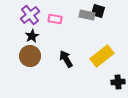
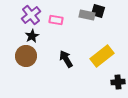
purple cross: moved 1 px right
pink rectangle: moved 1 px right, 1 px down
brown circle: moved 4 px left
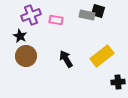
purple cross: rotated 18 degrees clockwise
black star: moved 12 px left; rotated 16 degrees counterclockwise
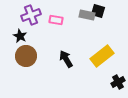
black cross: rotated 24 degrees counterclockwise
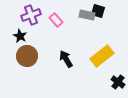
pink rectangle: rotated 40 degrees clockwise
brown circle: moved 1 px right
black cross: rotated 24 degrees counterclockwise
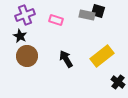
purple cross: moved 6 px left
pink rectangle: rotated 32 degrees counterclockwise
